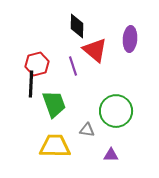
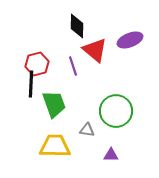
purple ellipse: moved 1 px down; rotated 65 degrees clockwise
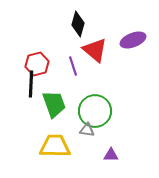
black diamond: moved 1 px right, 2 px up; rotated 15 degrees clockwise
purple ellipse: moved 3 px right
green circle: moved 21 px left
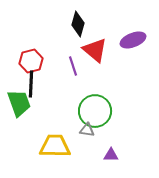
red hexagon: moved 6 px left, 3 px up
green trapezoid: moved 35 px left, 1 px up
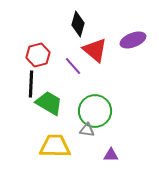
red hexagon: moved 7 px right, 6 px up
purple line: rotated 24 degrees counterclockwise
green trapezoid: moved 30 px right; rotated 40 degrees counterclockwise
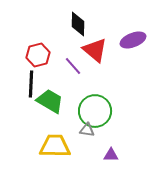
black diamond: rotated 15 degrees counterclockwise
green trapezoid: moved 1 px right, 2 px up
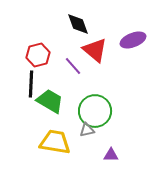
black diamond: rotated 20 degrees counterclockwise
gray triangle: rotated 21 degrees counterclockwise
yellow trapezoid: moved 4 px up; rotated 8 degrees clockwise
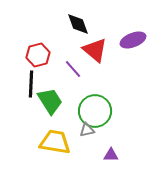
purple line: moved 3 px down
green trapezoid: rotated 28 degrees clockwise
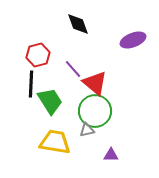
red triangle: moved 33 px down
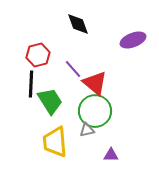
yellow trapezoid: rotated 104 degrees counterclockwise
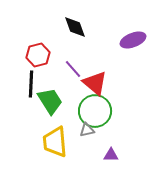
black diamond: moved 3 px left, 3 px down
